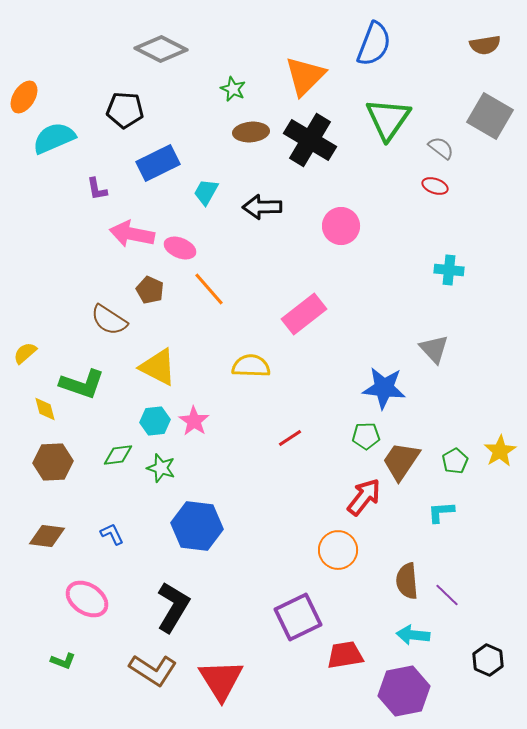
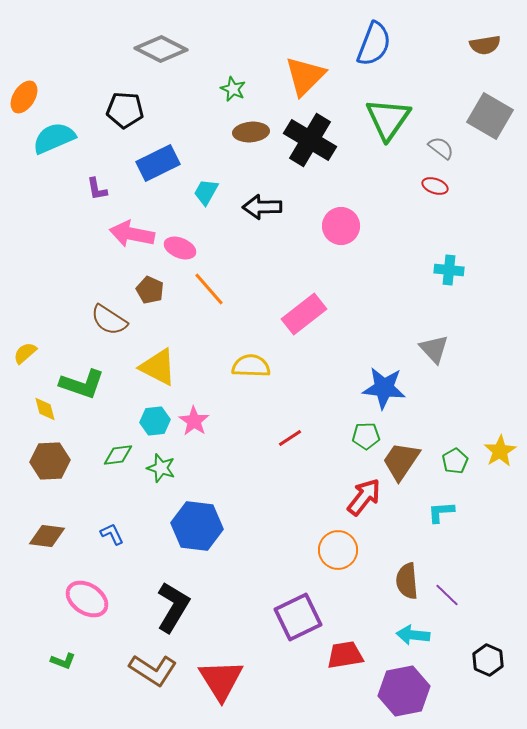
brown hexagon at (53, 462): moved 3 px left, 1 px up
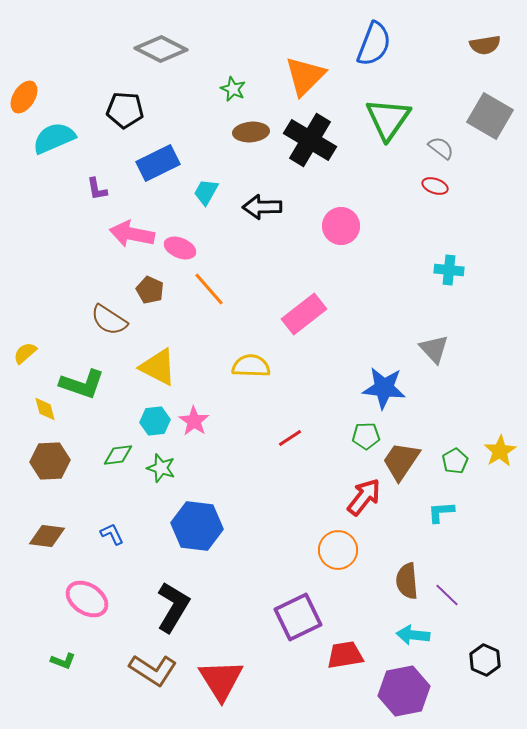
black hexagon at (488, 660): moved 3 px left
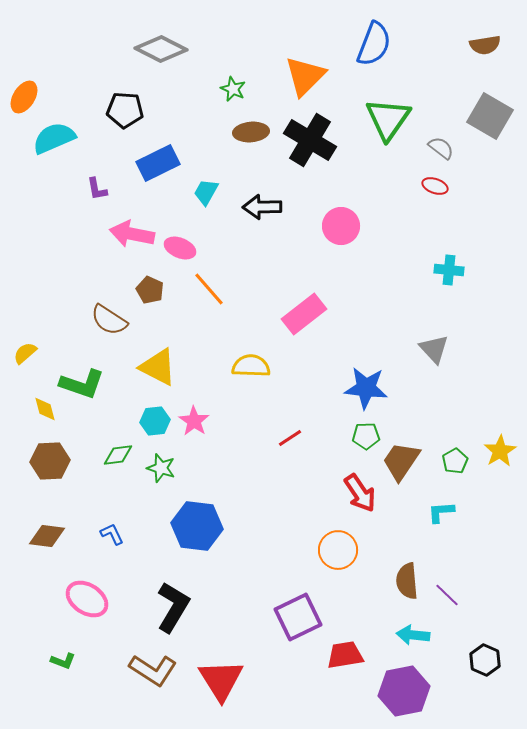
blue star at (384, 388): moved 18 px left
red arrow at (364, 497): moved 4 px left, 4 px up; rotated 108 degrees clockwise
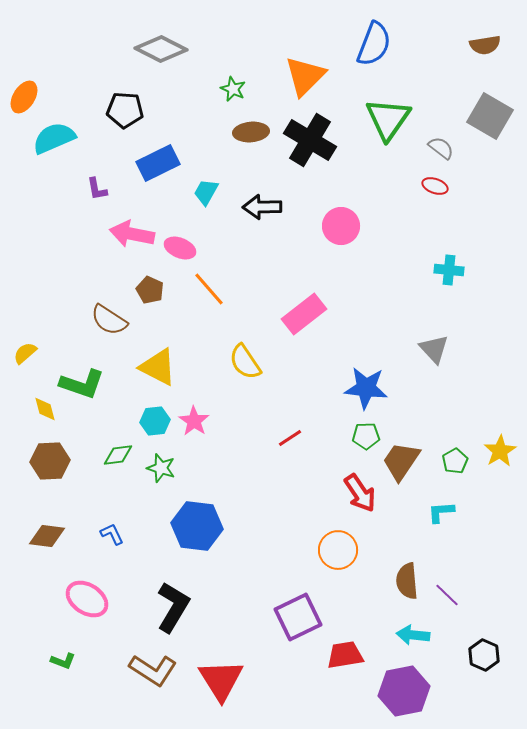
yellow semicircle at (251, 366): moved 6 px left, 4 px up; rotated 126 degrees counterclockwise
black hexagon at (485, 660): moved 1 px left, 5 px up
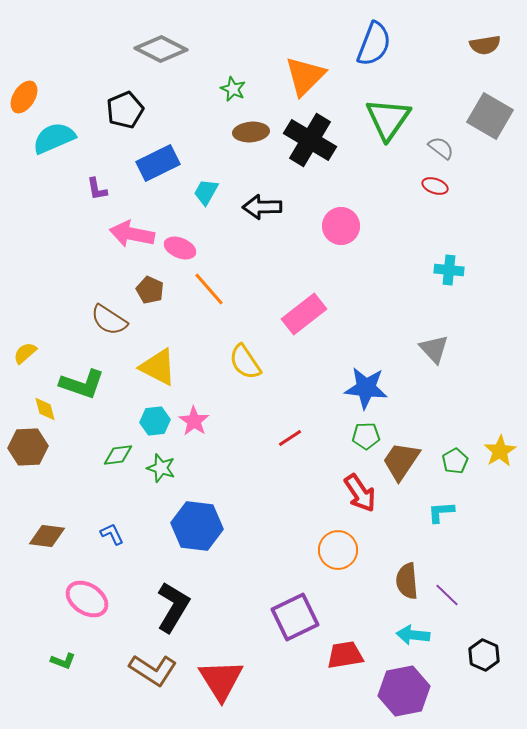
black pentagon at (125, 110): rotated 27 degrees counterclockwise
brown hexagon at (50, 461): moved 22 px left, 14 px up
purple square at (298, 617): moved 3 px left
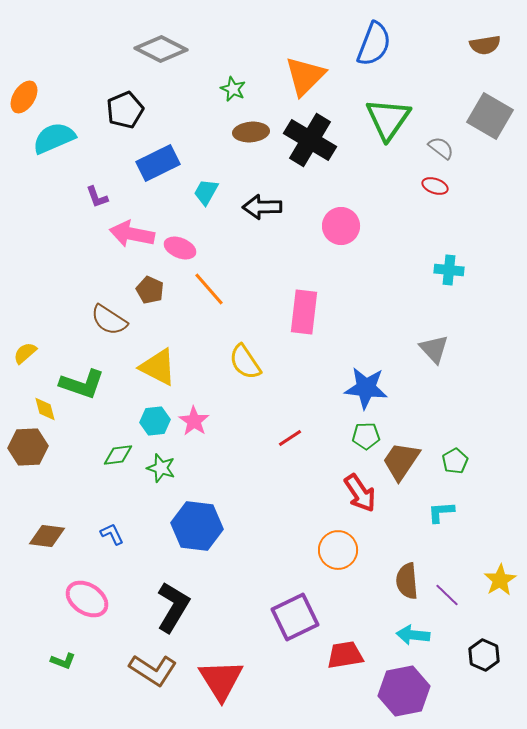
purple L-shape at (97, 189): moved 8 px down; rotated 10 degrees counterclockwise
pink rectangle at (304, 314): moved 2 px up; rotated 45 degrees counterclockwise
yellow star at (500, 451): moved 129 px down
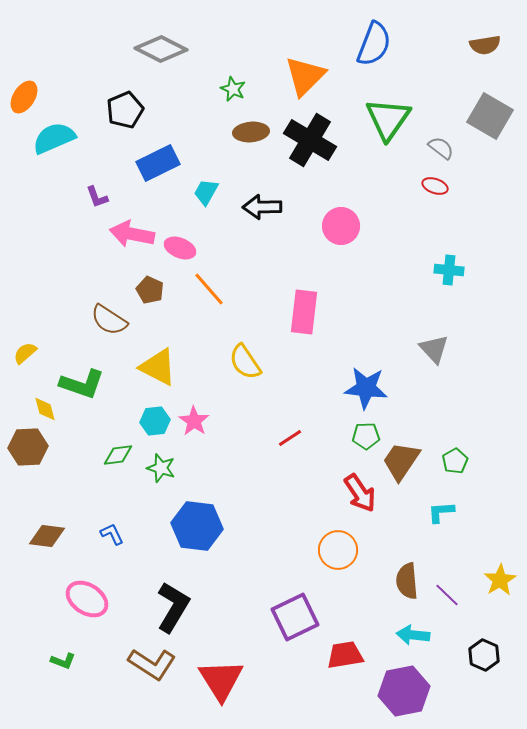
brown L-shape at (153, 670): moved 1 px left, 6 px up
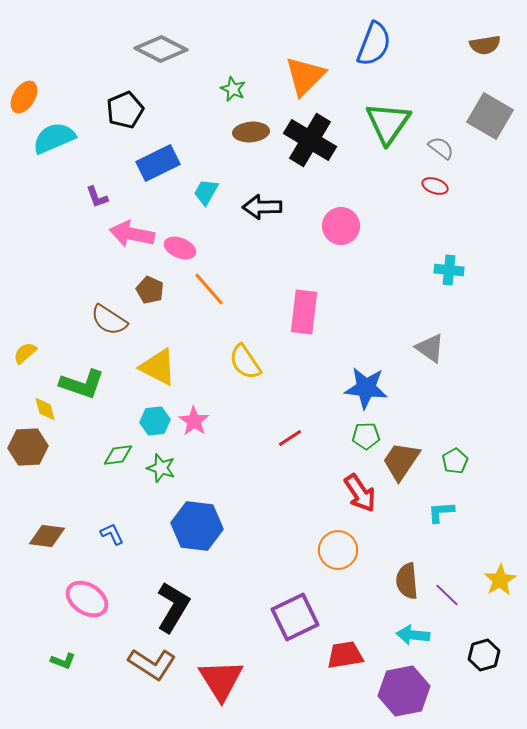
green triangle at (388, 119): moved 4 px down
gray triangle at (434, 349): moved 4 px left, 1 px up; rotated 12 degrees counterclockwise
black hexagon at (484, 655): rotated 20 degrees clockwise
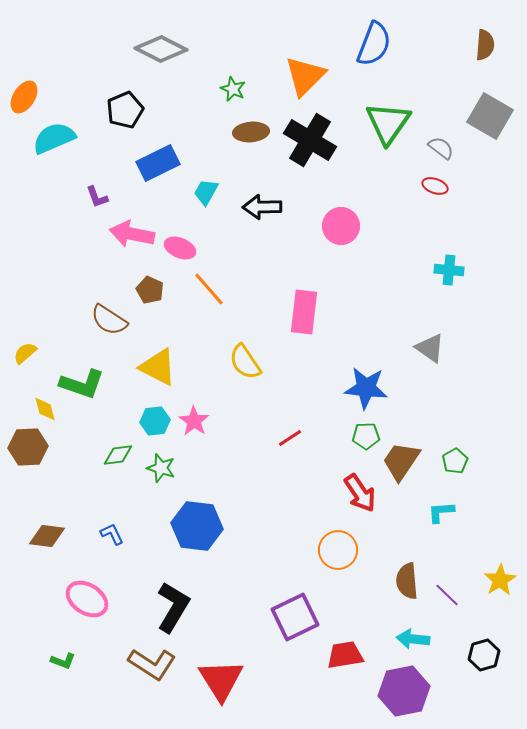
brown semicircle at (485, 45): rotated 76 degrees counterclockwise
cyan arrow at (413, 635): moved 4 px down
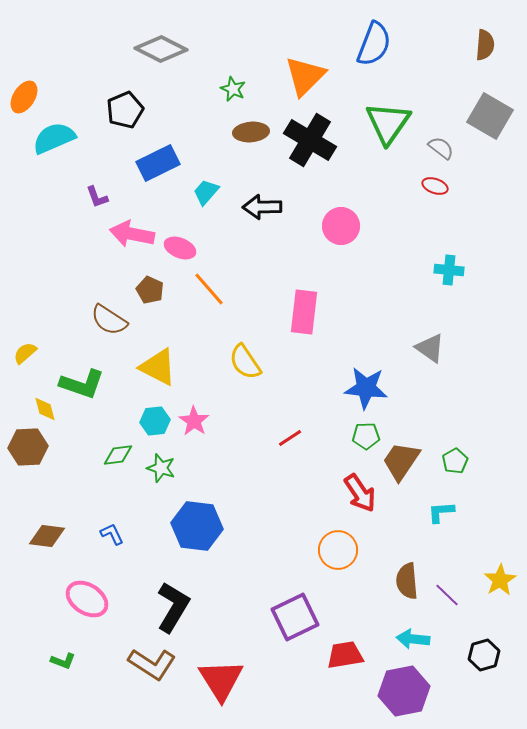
cyan trapezoid at (206, 192): rotated 12 degrees clockwise
